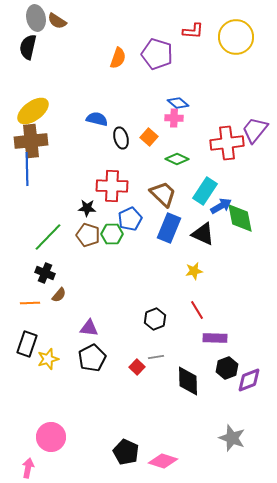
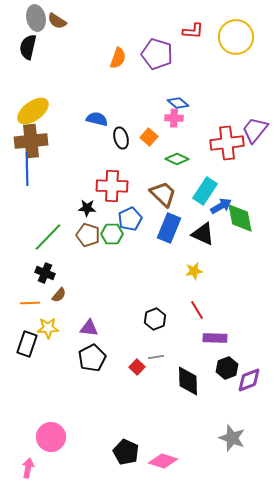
yellow star at (48, 359): moved 31 px up; rotated 15 degrees clockwise
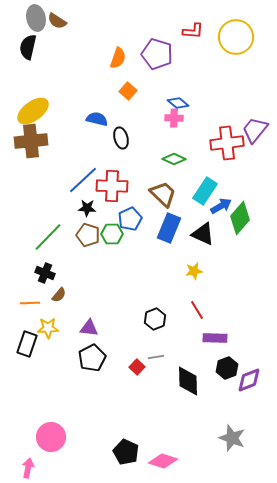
orange square at (149, 137): moved 21 px left, 46 px up
green diamond at (177, 159): moved 3 px left
blue line at (27, 169): moved 56 px right, 11 px down; rotated 48 degrees clockwise
green diamond at (240, 218): rotated 52 degrees clockwise
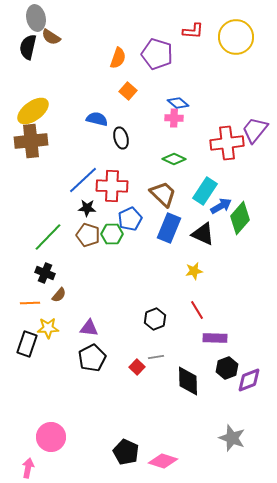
brown semicircle at (57, 21): moved 6 px left, 16 px down
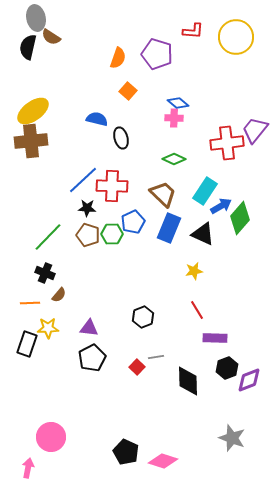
blue pentagon at (130, 219): moved 3 px right, 3 px down
black hexagon at (155, 319): moved 12 px left, 2 px up
